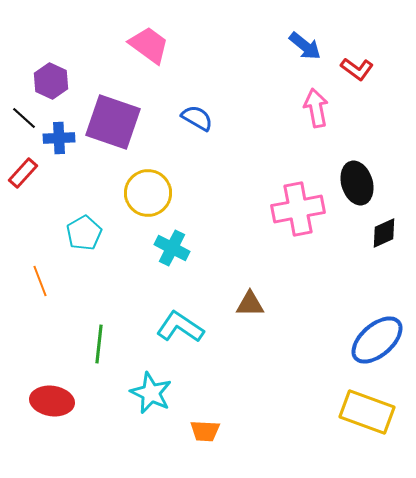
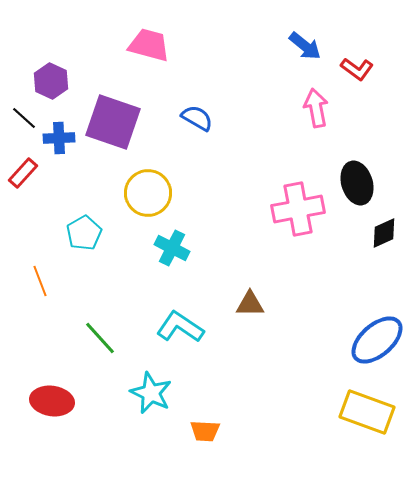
pink trapezoid: rotated 21 degrees counterclockwise
green line: moved 1 px right, 6 px up; rotated 48 degrees counterclockwise
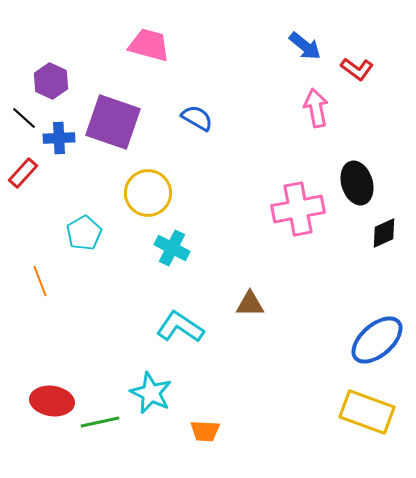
green line: moved 84 px down; rotated 60 degrees counterclockwise
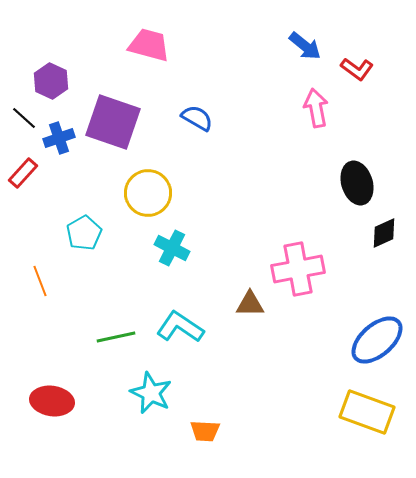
blue cross: rotated 16 degrees counterclockwise
pink cross: moved 60 px down
green line: moved 16 px right, 85 px up
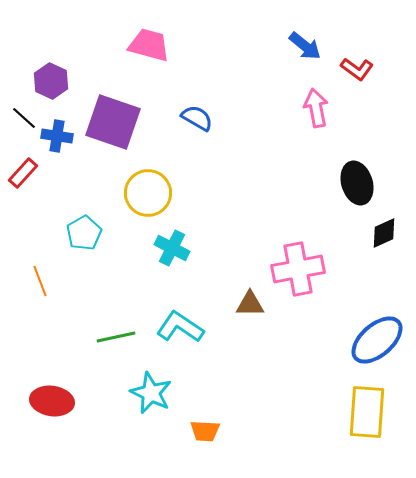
blue cross: moved 2 px left, 2 px up; rotated 28 degrees clockwise
yellow rectangle: rotated 74 degrees clockwise
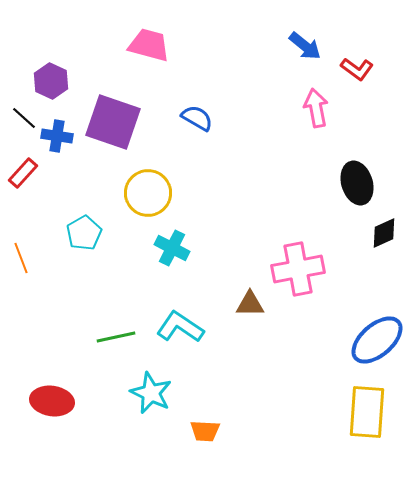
orange line: moved 19 px left, 23 px up
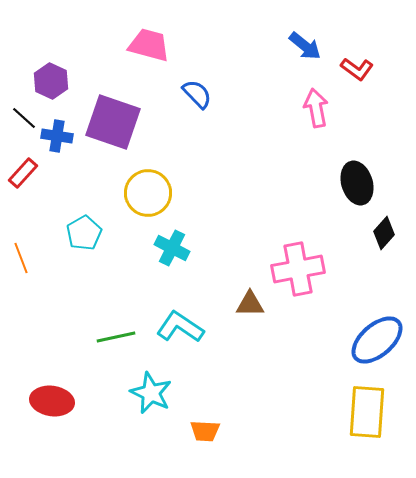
blue semicircle: moved 24 px up; rotated 16 degrees clockwise
black diamond: rotated 24 degrees counterclockwise
